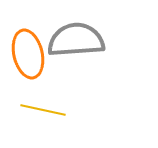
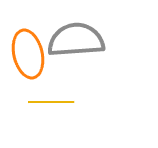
yellow line: moved 8 px right, 8 px up; rotated 12 degrees counterclockwise
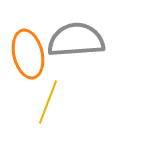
yellow line: moved 3 px left; rotated 69 degrees counterclockwise
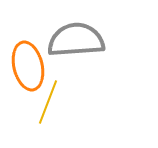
orange ellipse: moved 12 px down
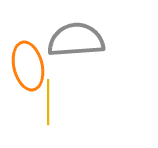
yellow line: rotated 21 degrees counterclockwise
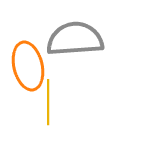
gray semicircle: moved 1 px left, 1 px up
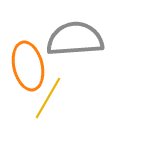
yellow line: moved 4 px up; rotated 30 degrees clockwise
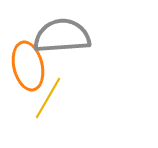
gray semicircle: moved 13 px left, 3 px up
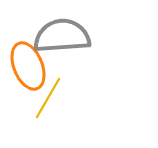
orange ellipse: rotated 9 degrees counterclockwise
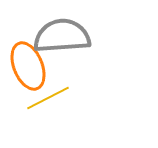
yellow line: rotated 33 degrees clockwise
